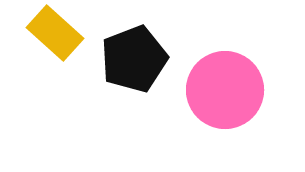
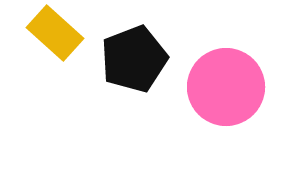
pink circle: moved 1 px right, 3 px up
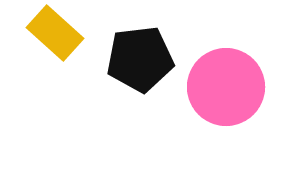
black pentagon: moved 6 px right; rotated 14 degrees clockwise
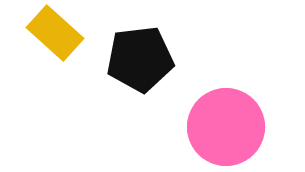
pink circle: moved 40 px down
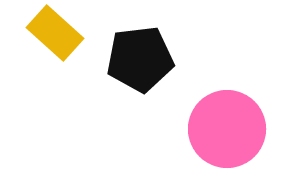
pink circle: moved 1 px right, 2 px down
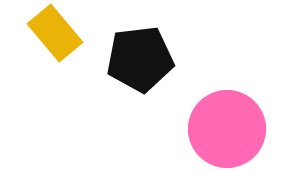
yellow rectangle: rotated 8 degrees clockwise
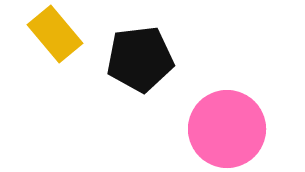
yellow rectangle: moved 1 px down
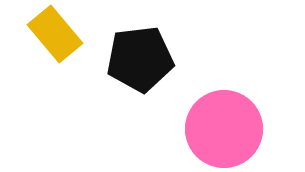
pink circle: moved 3 px left
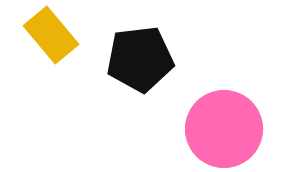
yellow rectangle: moved 4 px left, 1 px down
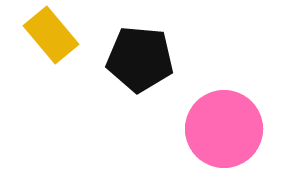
black pentagon: rotated 12 degrees clockwise
